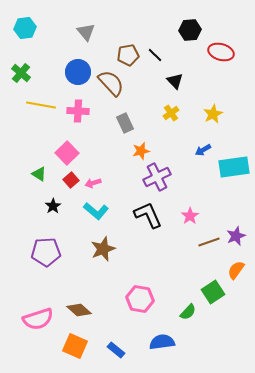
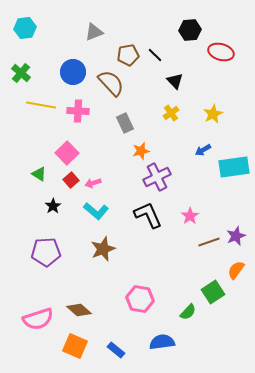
gray triangle: moved 8 px right; rotated 48 degrees clockwise
blue circle: moved 5 px left
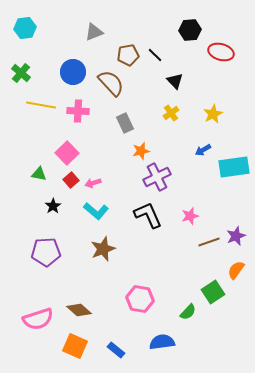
green triangle: rotated 21 degrees counterclockwise
pink star: rotated 18 degrees clockwise
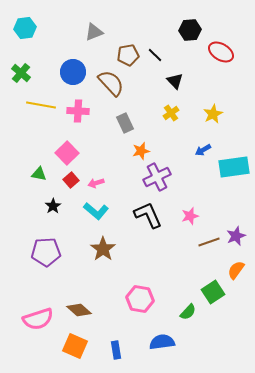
red ellipse: rotated 15 degrees clockwise
pink arrow: moved 3 px right
brown star: rotated 15 degrees counterclockwise
blue rectangle: rotated 42 degrees clockwise
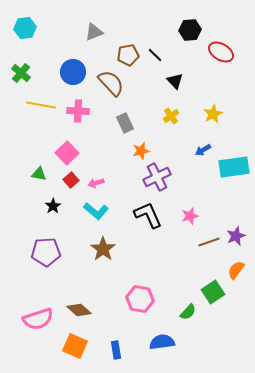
yellow cross: moved 3 px down
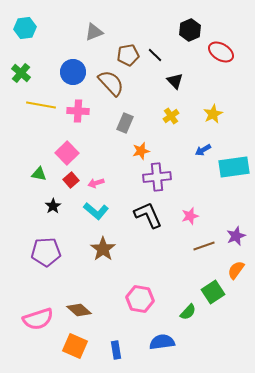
black hexagon: rotated 20 degrees counterclockwise
gray rectangle: rotated 48 degrees clockwise
purple cross: rotated 20 degrees clockwise
brown line: moved 5 px left, 4 px down
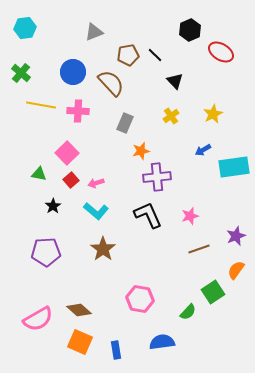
brown line: moved 5 px left, 3 px down
pink semicircle: rotated 12 degrees counterclockwise
orange square: moved 5 px right, 4 px up
